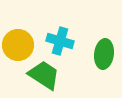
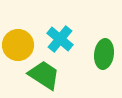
cyan cross: moved 2 px up; rotated 24 degrees clockwise
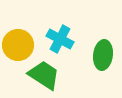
cyan cross: rotated 12 degrees counterclockwise
green ellipse: moved 1 px left, 1 px down
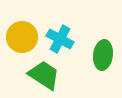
yellow circle: moved 4 px right, 8 px up
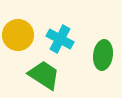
yellow circle: moved 4 px left, 2 px up
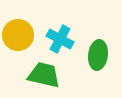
green ellipse: moved 5 px left
green trapezoid: rotated 20 degrees counterclockwise
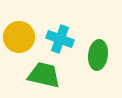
yellow circle: moved 1 px right, 2 px down
cyan cross: rotated 8 degrees counterclockwise
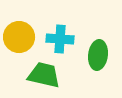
cyan cross: rotated 16 degrees counterclockwise
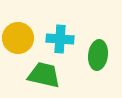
yellow circle: moved 1 px left, 1 px down
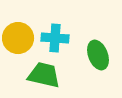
cyan cross: moved 5 px left, 1 px up
green ellipse: rotated 28 degrees counterclockwise
